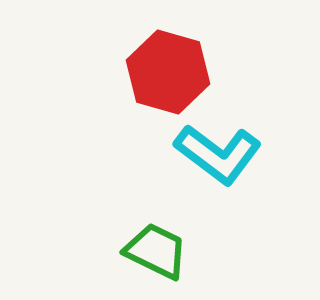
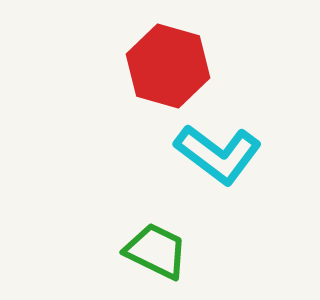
red hexagon: moved 6 px up
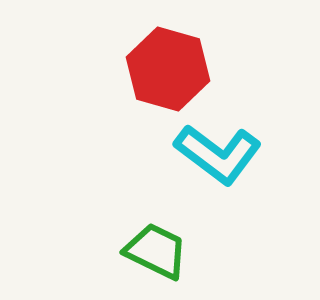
red hexagon: moved 3 px down
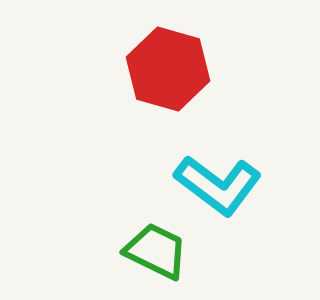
cyan L-shape: moved 31 px down
